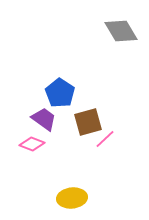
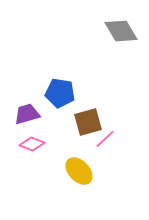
blue pentagon: rotated 24 degrees counterclockwise
purple trapezoid: moved 17 px left, 5 px up; rotated 52 degrees counterclockwise
yellow ellipse: moved 7 px right, 27 px up; rotated 52 degrees clockwise
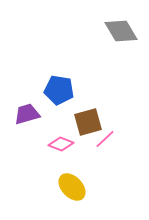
blue pentagon: moved 1 px left, 3 px up
pink diamond: moved 29 px right
yellow ellipse: moved 7 px left, 16 px down
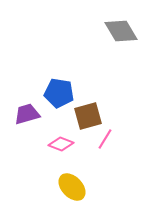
blue pentagon: moved 3 px down
brown square: moved 6 px up
pink line: rotated 15 degrees counterclockwise
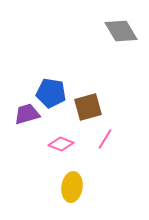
blue pentagon: moved 8 px left
brown square: moved 9 px up
yellow ellipse: rotated 52 degrees clockwise
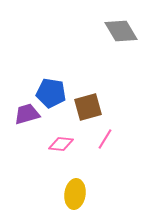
pink diamond: rotated 15 degrees counterclockwise
yellow ellipse: moved 3 px right, 7 px down
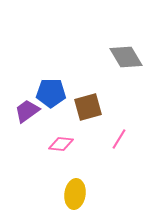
gray diamond: moved 5 px right, 26 px down
blue pentagon: rotated 8 degrees counterclockwise
purple trapezoid: moved 3 px up; rotated 20 degrees counterclockwise
pink line: moved 14 px right
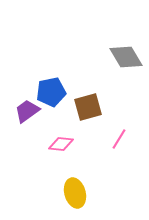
blue pentagon: moved 1 px up; rotated 12 degrees counterclockwise
yellow ellipse: moved 1 px up; rotated 24 degrees counterclockwise
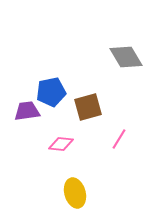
purple trapezoid: rotated 28 degrees clockwise
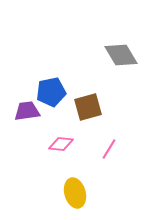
gray diamond: moved 5 px left, 2 px up
pink line: moved 10 px left, 10 px down
